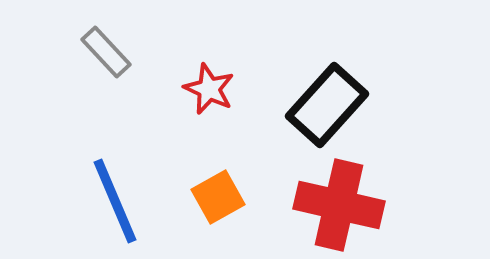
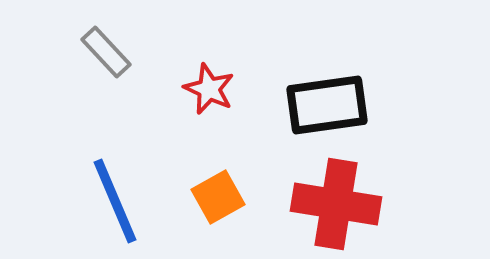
black rectangle: rotated 40 degrees clockwise
red cross: moved 3 px left, 1 px up; rotated 4 degrees counterclockwise
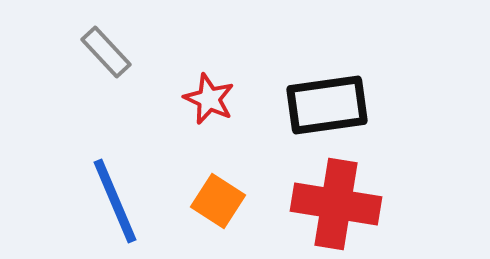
red star: moved 10 px down
orange square: moved 4 px down; rotated 28 degrees counterclockwise
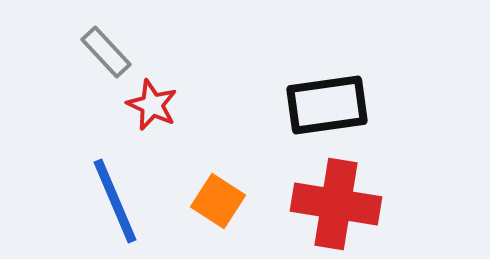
red star: moved 57 px left, 6 px down
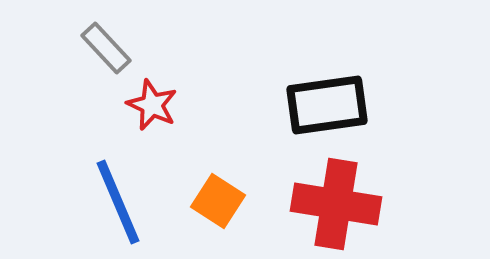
gray rectangle: moved 4 px up
blue line: moved 3 px right, 1 px down
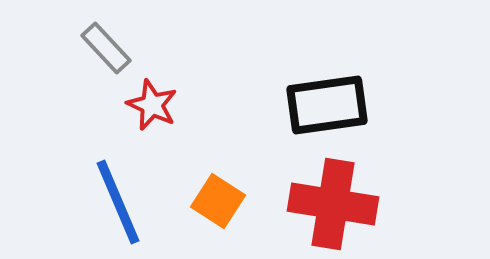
red cross: moved 3 px left
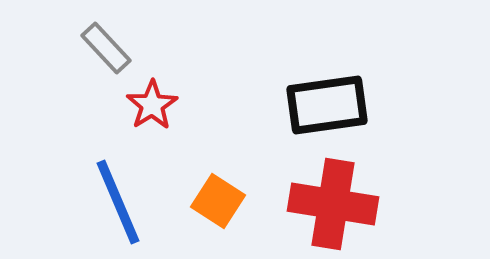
red star: rotated 15 degrees clockwise
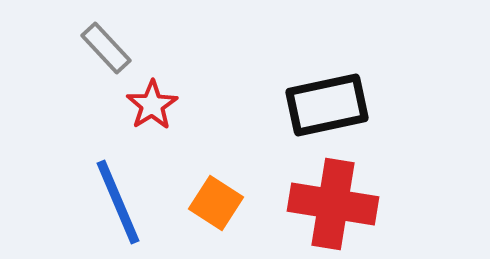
black rectangle: rotated 4 degrees counterclockwise
orange square: moved 2 px left, 2 px down
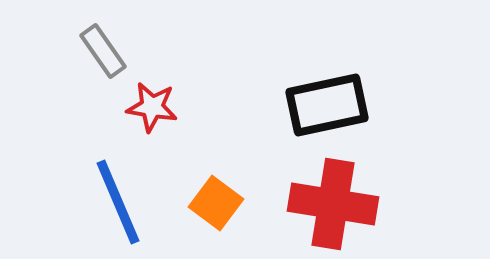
gray rectangle: moved 3 px left, 3 px down; rotated 8 degrees clockwise
red star: moved 2 px down; rotated 30 degrees counterclockwise
orange square: rotated 4 degrees clockwise
